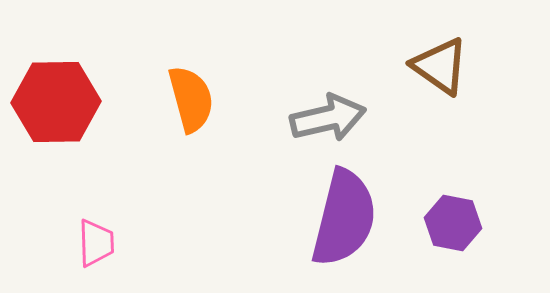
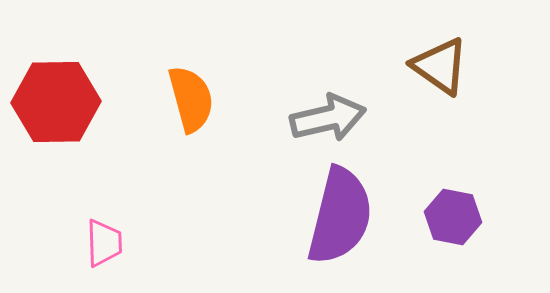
purple semicircle: moved 4 px left, 2 px up
purple hexagon: moved 6 px up
pink trapezoid: moved 8 px right
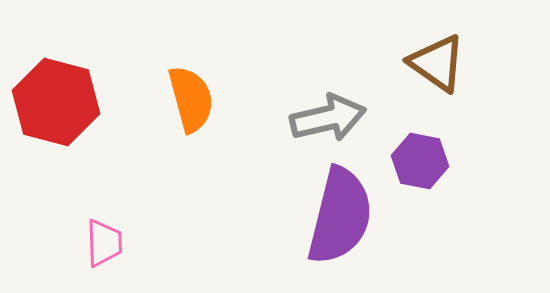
brown triangle: moved 3 px left, 3 px up
red hexagon: rotated 16 degrees clockwise
purple hexagon: moved 33 px left, 56 px up
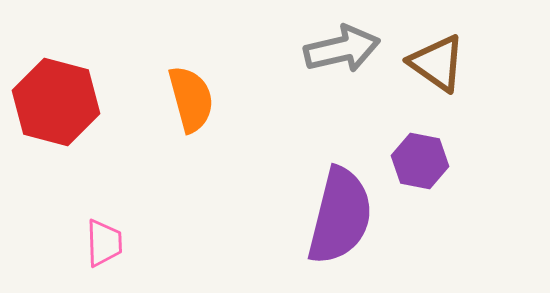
gray arrow: moved 14 px right, 69 px up
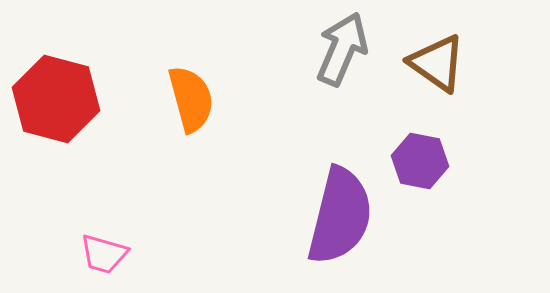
gray arrow: rotated 54 degrees counterclockwise
red hexagon: moved 3 px up
pink trapezoid: moved 11 px down; rotated 108 degrees clockwise
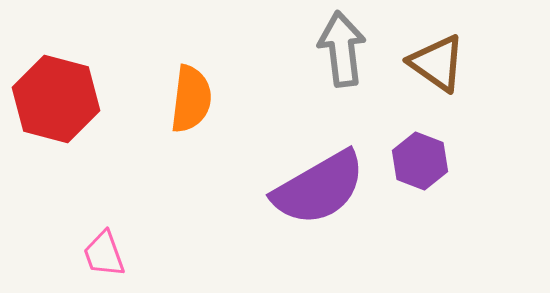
gray arrow: rotated 30 degrees counterclockwise
orange semicircle: rotated 22 degrees clockwise
purple hexagon: rotated 10 degrees clockwise
purple semicircle: moved 21 px left, 28 px up; rotated 46 degrees clockwise
pink trapezoid: rotated 54 degrees clockwise
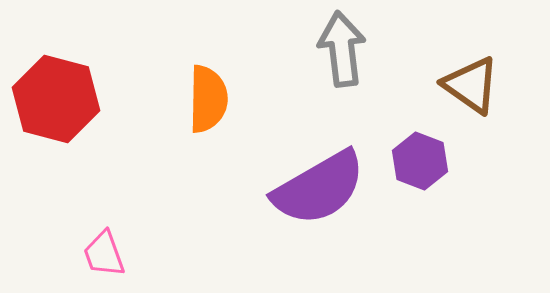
brown triangle: moved 34 px right, 22 px down
orange semicircle: moved 17 px right; rotated 6 degrees counterclockwise
